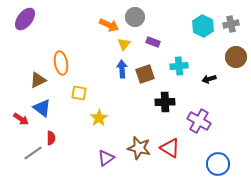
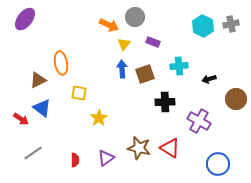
brown circle: moved 42 px down
red semicircle: moved 24 px right, 22 px down
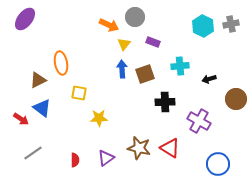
cyan cross: moved 1 px right
yellow star: rotated 30 degrees clockwise
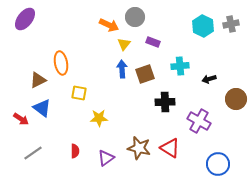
red semicircle: moved 9 px up
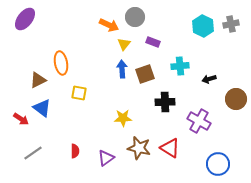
yellow star: moved 24 px right
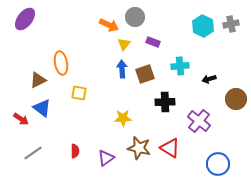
purple cross: rotated 10 degrees clockwise
